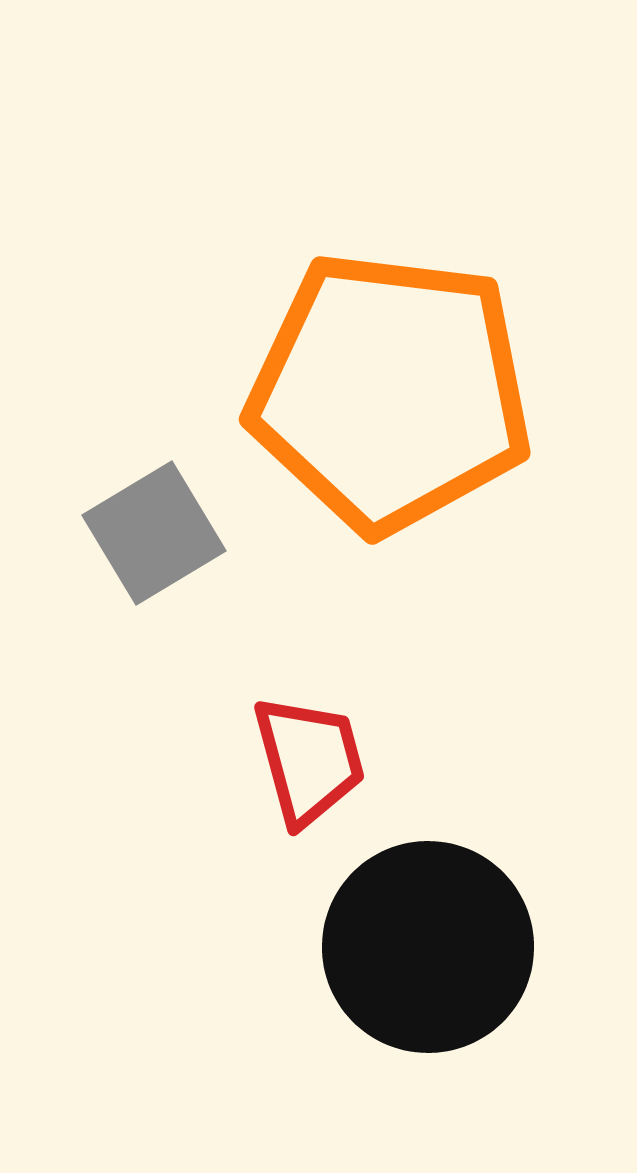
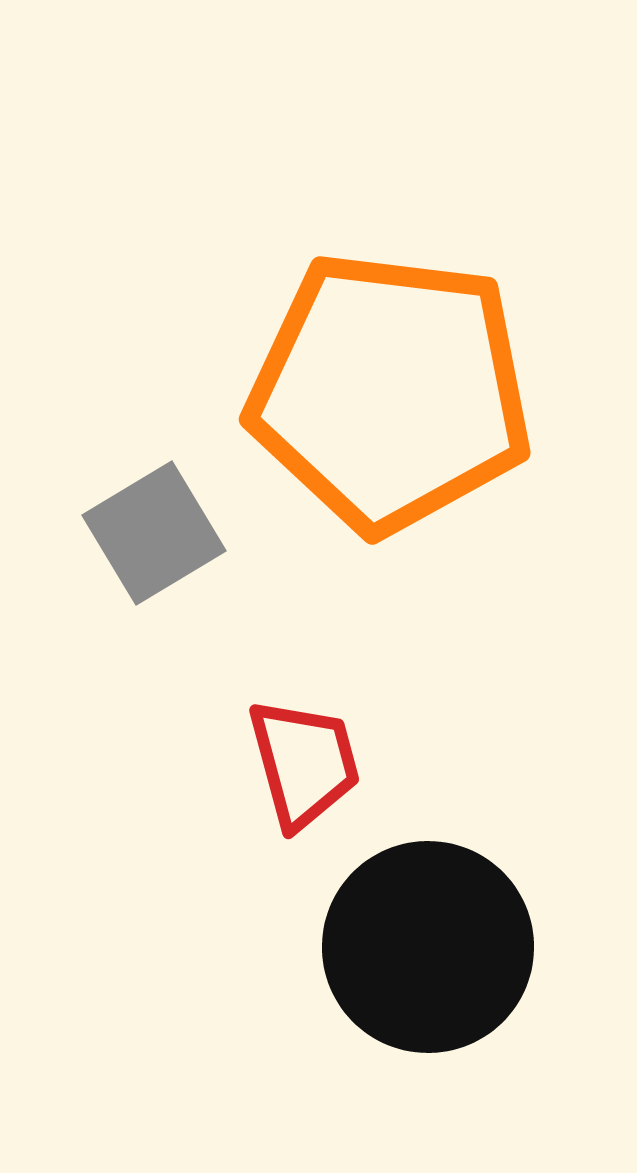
red trapezoid: moved 5 px left, 3 px down
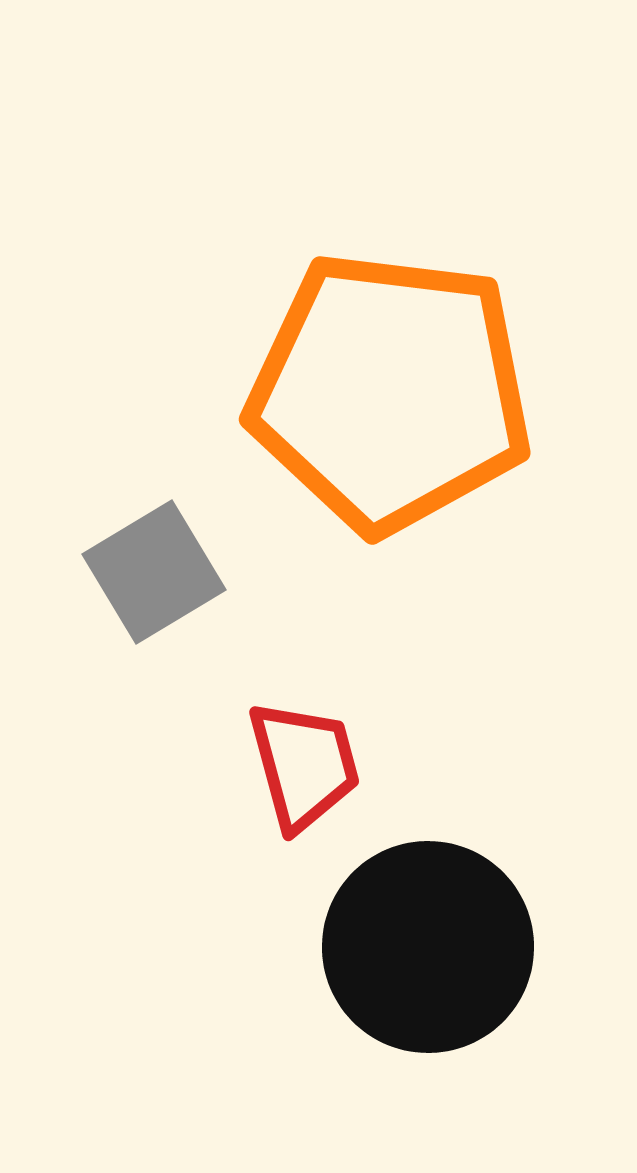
gray square: moved 39 px down
red trapezoid: moved 2 px down
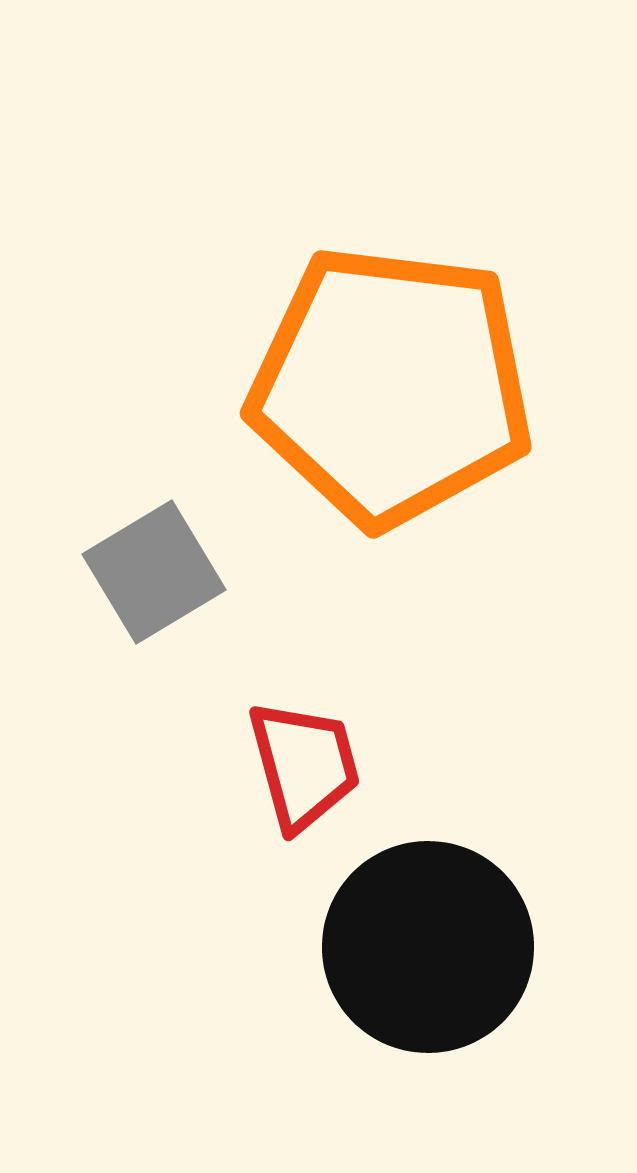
orange pentagon: moved 1 px right, 6 px up
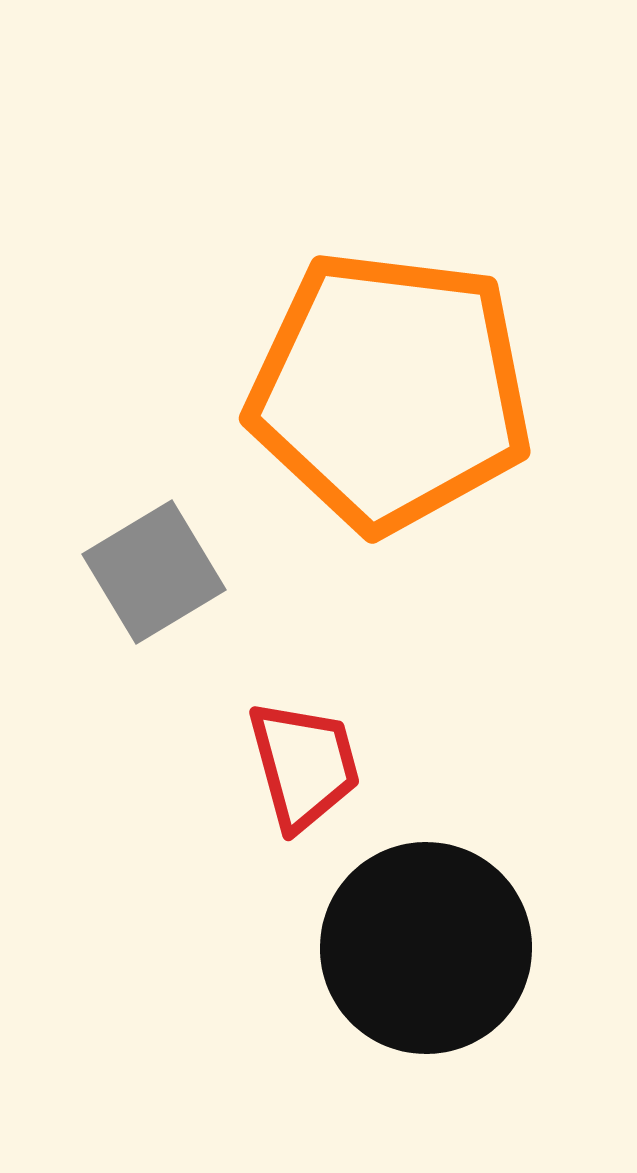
orange pentagon: moved 1 px left, 5 px down
black circle: moved 2 px left, 1 px down
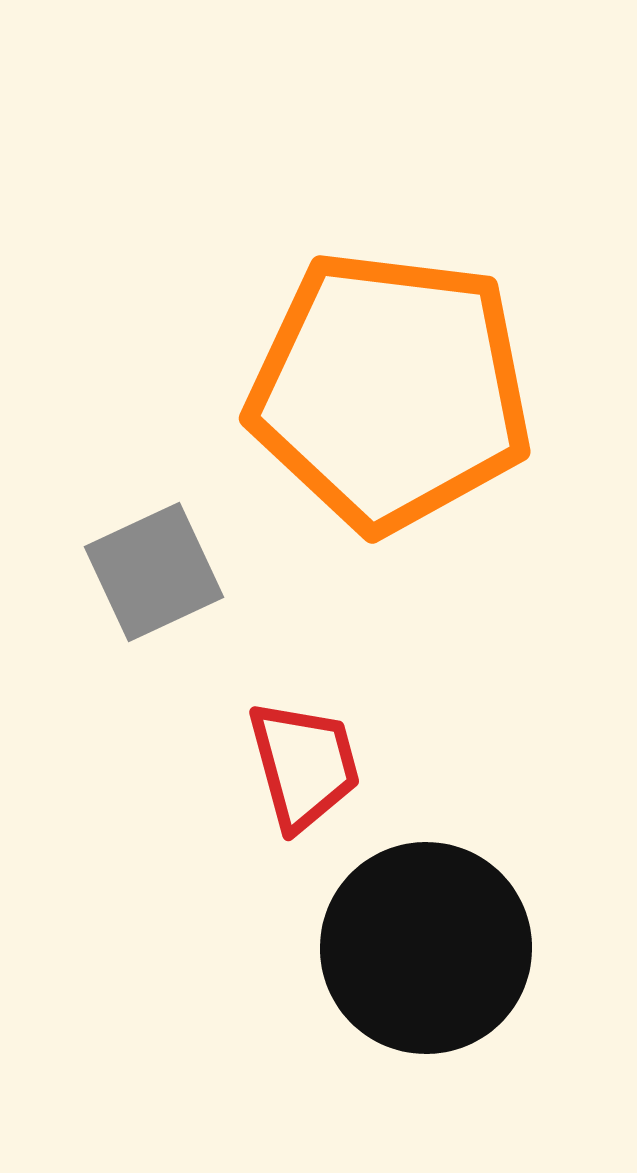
gray square: rotated 6 degrees clockwise
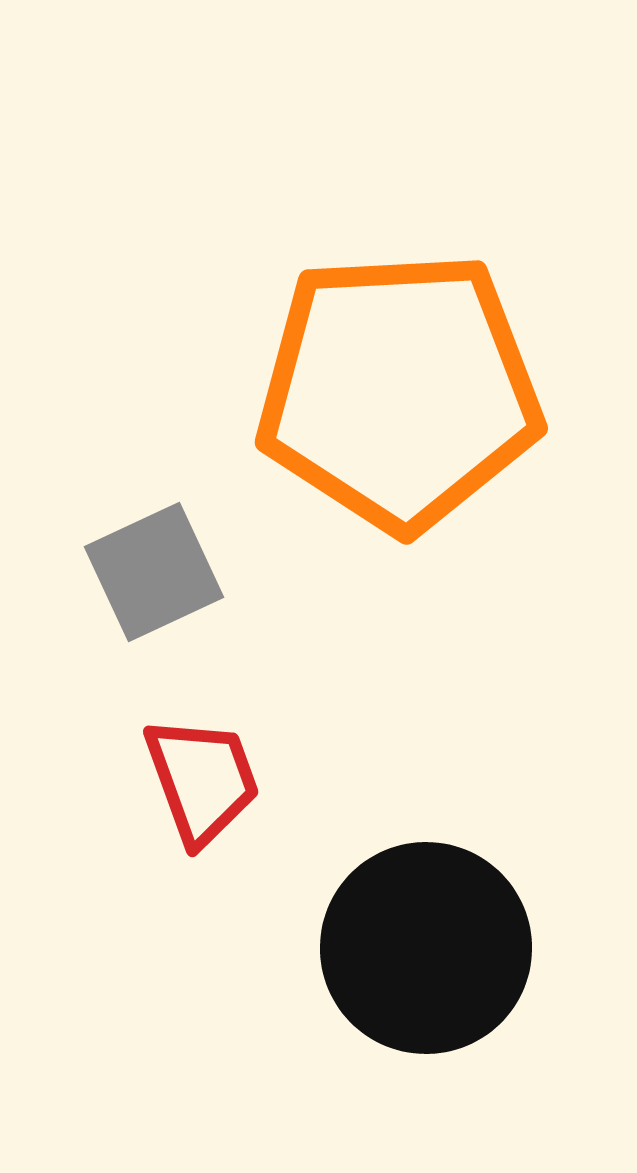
orange pentagon: moved 9 px right; rotated 10 degrees counterclockwise
red trapezoid: moved 102 px left, 15 px down; rotated 5 degrees counterclockwise
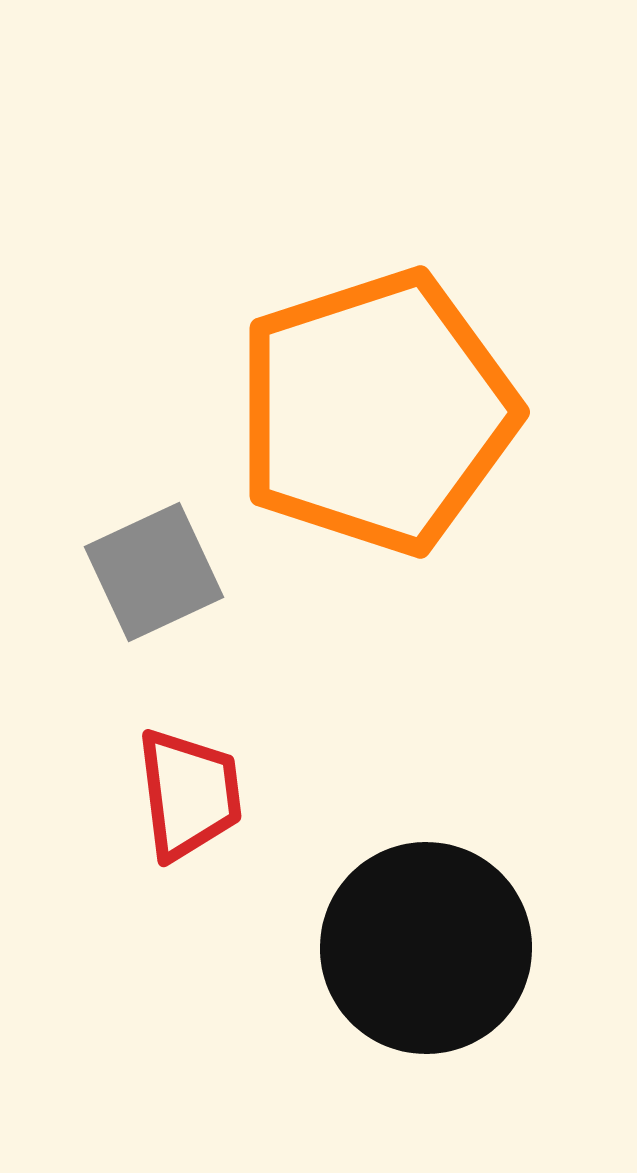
orange pentagon: moved 23 px left, 21 px down; rotated 15 degrees counterclockwise
red trapezoid: moved 13 px left, 14 px down; rotated 13 degrees clockwise
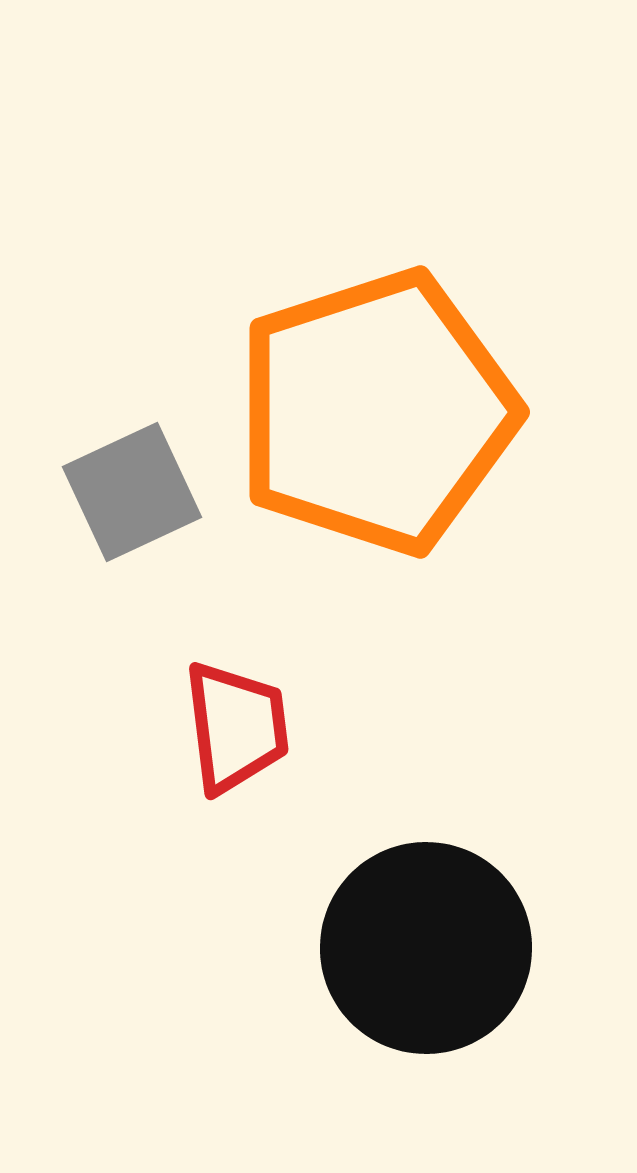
gray square: moved 22 px left, 80 px up
red trapezoid: moved 47 px right, 67 px up
